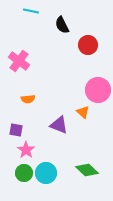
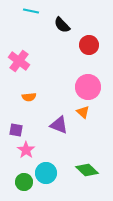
black semicircle: rotated 18 degrees counterclockwise
red circle: moved 1 px right
pink circle: moved 10 px left, 3 px up
orange semicircle: moved 1 px right, 2 px up
green circle: moved 9 px down
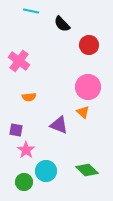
black semicircle: moved 1 px up
cyan circle: moved 2 px up
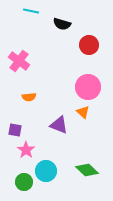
black semicircle: rotated 30 degrees counterclockwise
purple square: moved 1 px left
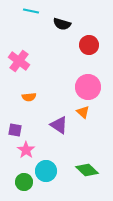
purple triangle: rotated 12 degrees clockwise
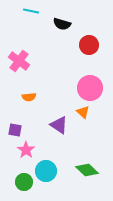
pink circle: moved 2 px right, 1 px down
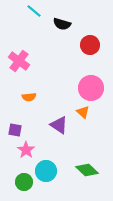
cyan line: moved 3 px right; rotated 28 degrees clockwise
red circle: moved 1 px right
pink circle: moved 1 px right
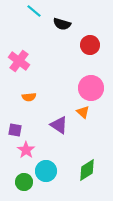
green diamond: rotated 75 degrees counterclockwise
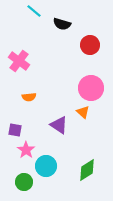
cyan circle: moved 5 px up
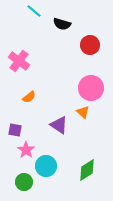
orange semicircle: rotated 32 degrees counterclockwise
